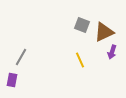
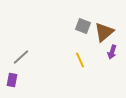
gray square: moved 1 px right, 1 px down
brown triangle: rotated 15 degrees counterclockwise
gray line: rotated 18 degrees clockwise
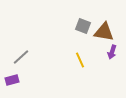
brown triangle: rotated 50 degrees clockwise
purple rectangle: rotated 64 degrees clockwise
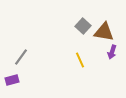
gray square: rotated 21 degrees clockwise
gray line: rotated 12 degrees counterclockwise
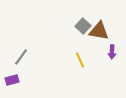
brown triangle: moved 5 px left, 1 px up
purple arrow: rotated 16 degrees counterclockwise
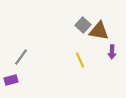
gray square: moved 1 px up
purple rectangle: moved 1 px left
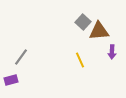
gray square: moved 3 px up
brown triangle: rotated 15 degrees counterclockwise
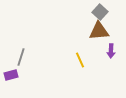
gray square: moved 17 px right, 10 px up
purple arrow: moved 1 px left, 1 px up
gray line: rotated 18 degrees counterclockwise
purple rectangle: moved 5 px up
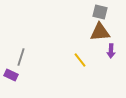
gray square: rotated 28 degrees counterclockwise
brown triangle: moved 1 px right, 1 px down
yellow line: rotated 14 degrees counterclockwise
purple rectangle: rotated 40 degrees clockwise
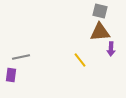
gray square: moved 1 px up
purple arrow: moved 2 px up
gray line: rotated 60 degrees clockwise
purple rectangle: rotated 72 degrees clockwise
